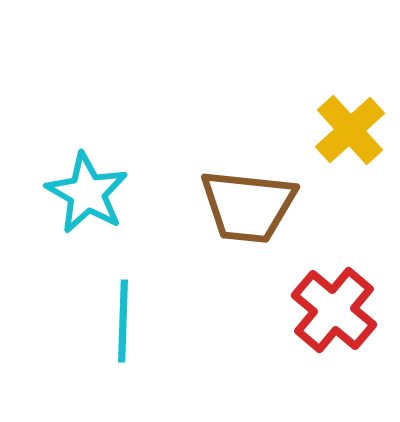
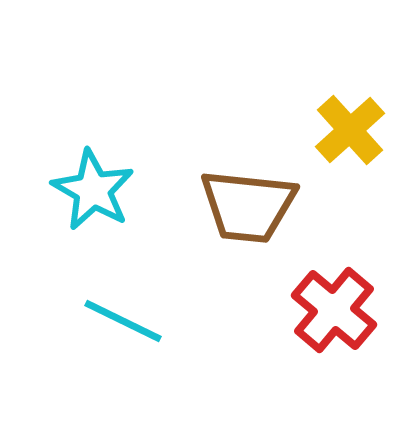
cyan star: moved 6 px right, 3 px up
cyan line: rotated 66 degrees counterclockwise
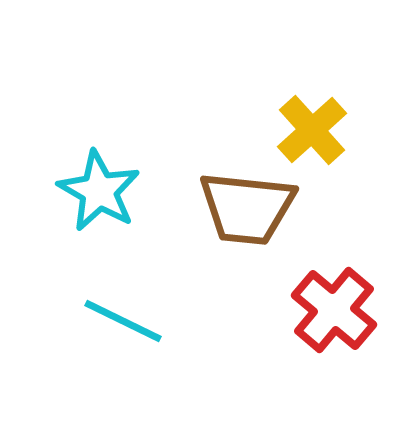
yellow cross: moved 38 px left
cyan star: moved 6 px right, 1 px down
brown trapezoid: moved 1 px left, 2 px down
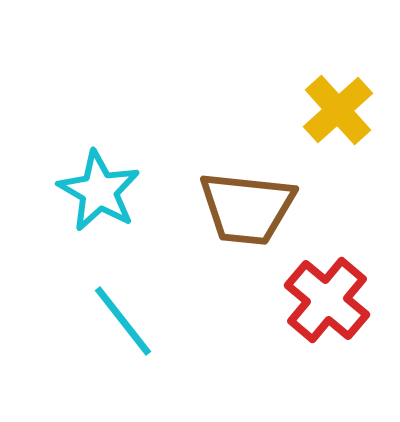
yellow cross: moved 26 px right, 20 px up
red cross: moved 7 px left, 10 px up
cyan line: rotated 26 degrees clockwise
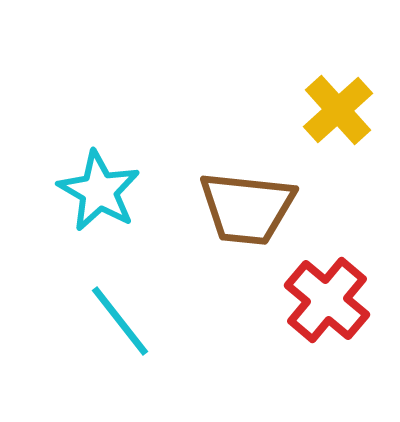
cyan line: moved 3 px left
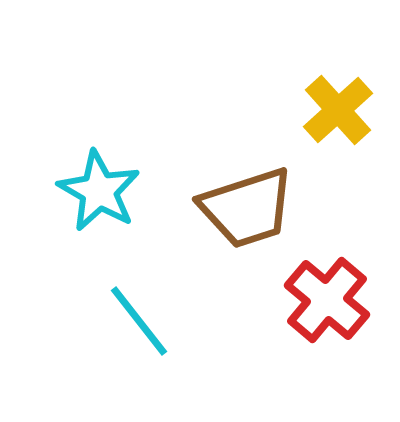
brown trapezoid: rotated 24 degrees counterclockwise
cyan line: moved 19 px right
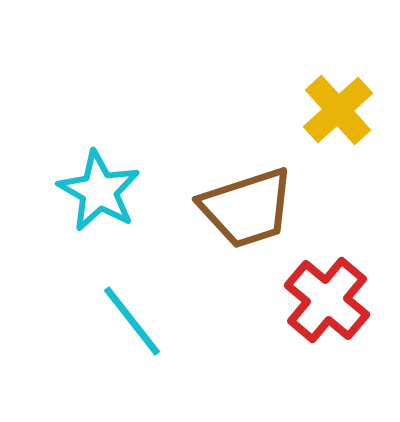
cyan line: moved 7 px left
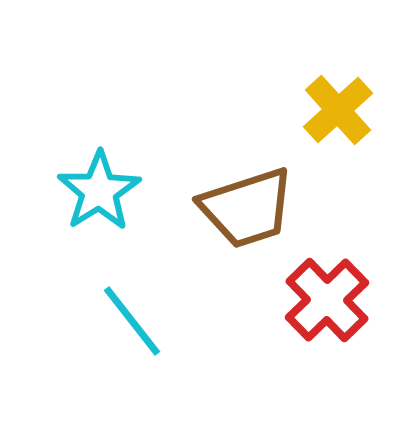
cyan star: rotated 10 degrees clockwise
red cross: rotated 6 degrees clockwise
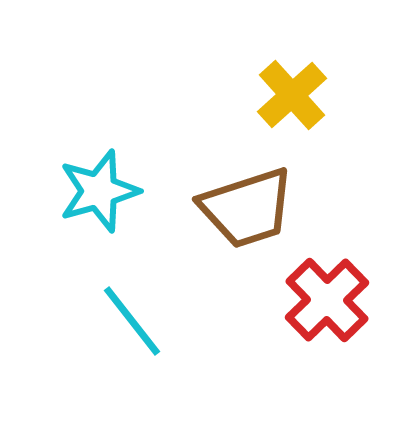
yellow cross: moved 46 px left, 15 px up
cyan star: rotated 16 degrees clockwise
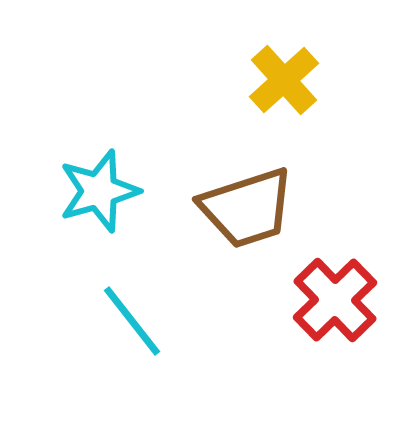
yellow cross: moved 8 px left, 15 px up
red cross: moved 8 px right
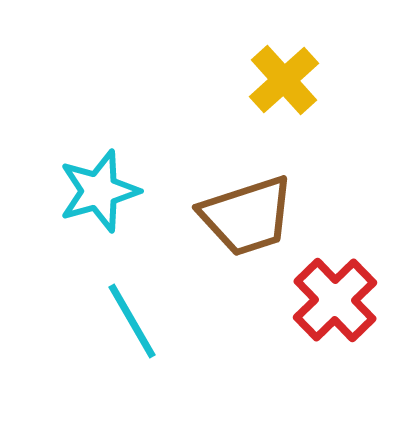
brown trapezoid: moved 8 px down
cyan line: rotated 8 degrees clockwise
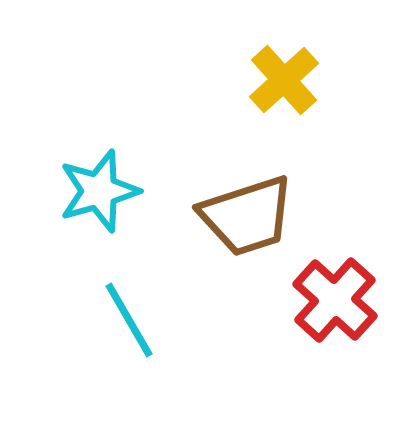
red cross: rotated 4 degrees counterclockwise
cyan line: moved 3 px left, 1 px up
